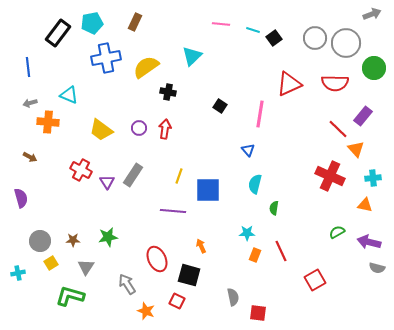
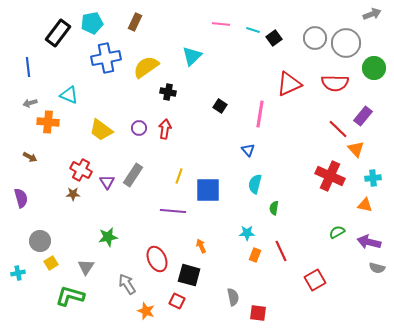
brown star at (73, 240): moved 46 px up
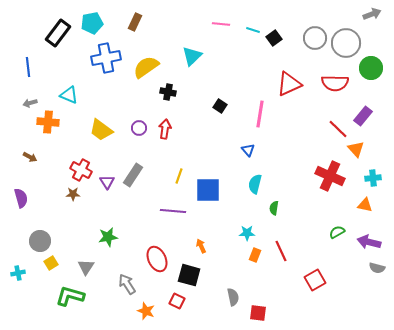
green circle at (374, 68): moved 3 px left
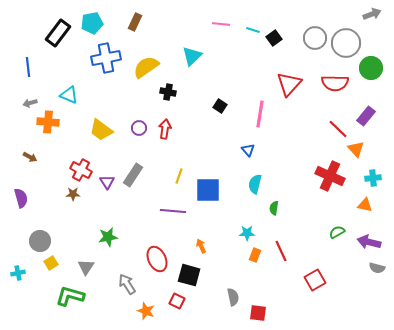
red triangle at (289, 84): rotated 24 degrees counterclockwise
purple rectangle at (363, 116): moved 3 px right
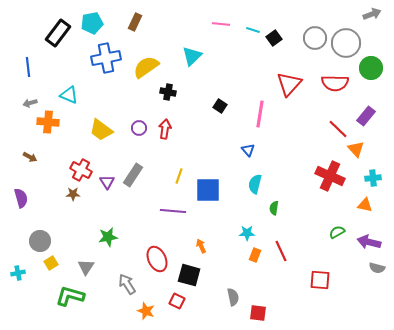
red square at (315, 280): moved 5 px right; rotated 35 degrees clockwise
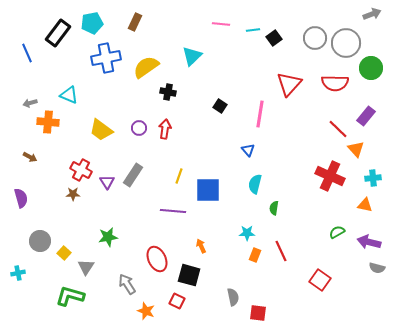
cyan line at (253, 30): rotated 24 degrees counterclockwise
blue line at (28, 67): moved 1 px left, 14 px up; rotated 18 degrees counterclockwise
yellow square at (51, 263): moved 13 px right, 10 px up; rotated 16 degrees counterclockwise
red square at (320, 280): rotated 30 degrees clockwise
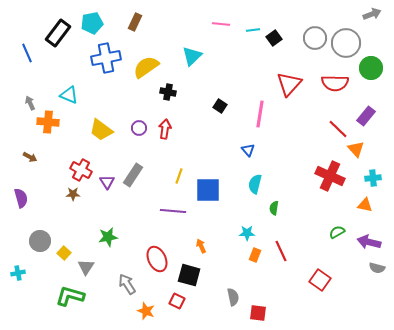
gray arrow at (30, 103): rotated 80 degrees clockwise
